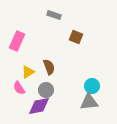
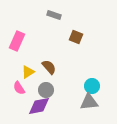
brown semicircle: rotated 21 degrees counterclockwise
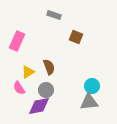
brown semicircle: rotated 21 degrees clockwise
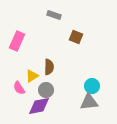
brown semicircle: rotated 21 degrees clockwise
yellow triangle: moved 4 px right, 4 px down
